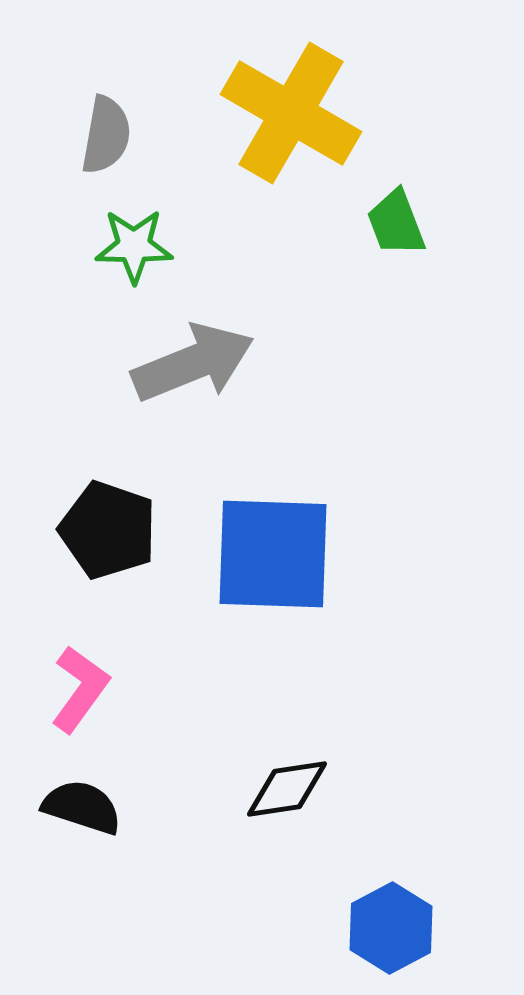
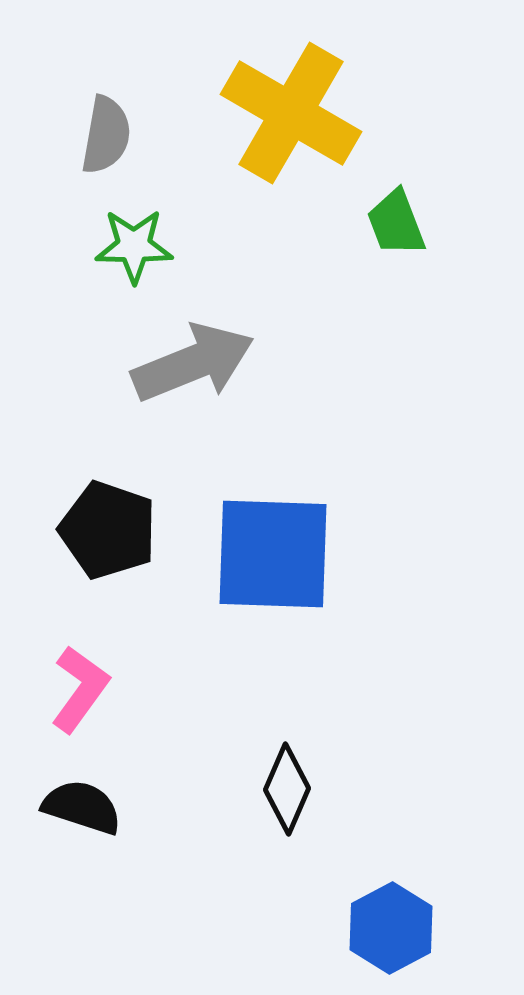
black diamond: rotated 58 degrees counterclockwise
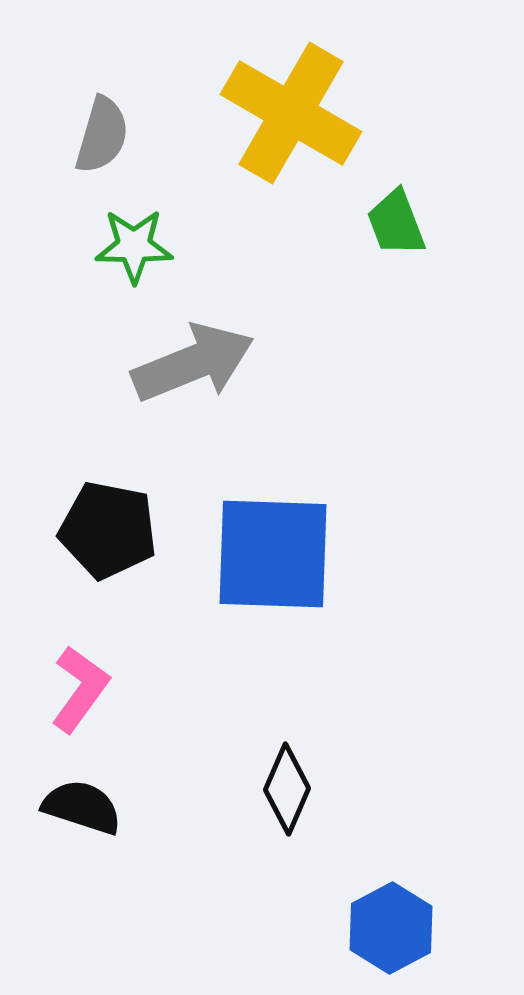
gray semicircle: moved 4 px left; rotated 6 degrees clockwise
black pentagon: rotated 8 degrees counterclockwise
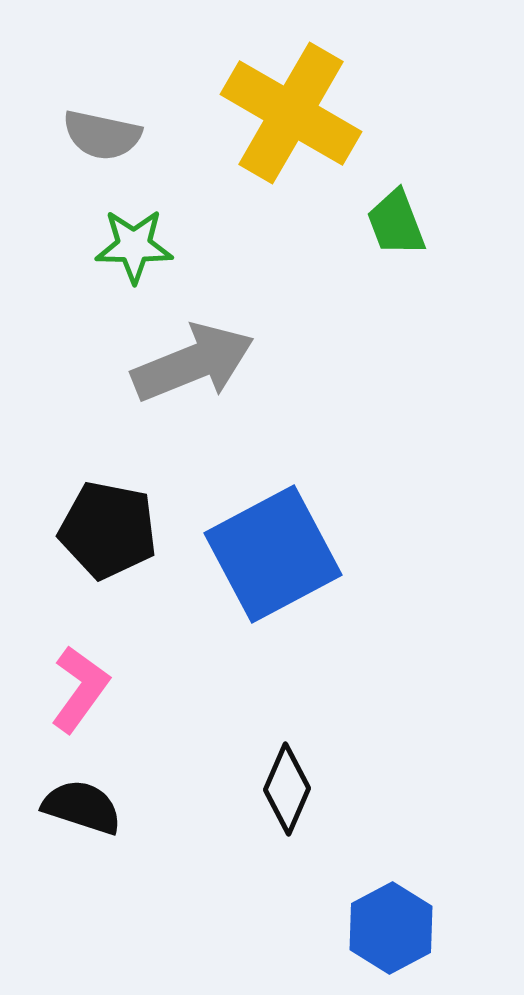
gray semicircle: rotated 86 degrees clockwise
blue square: rotated 30 degrees counterclockwise
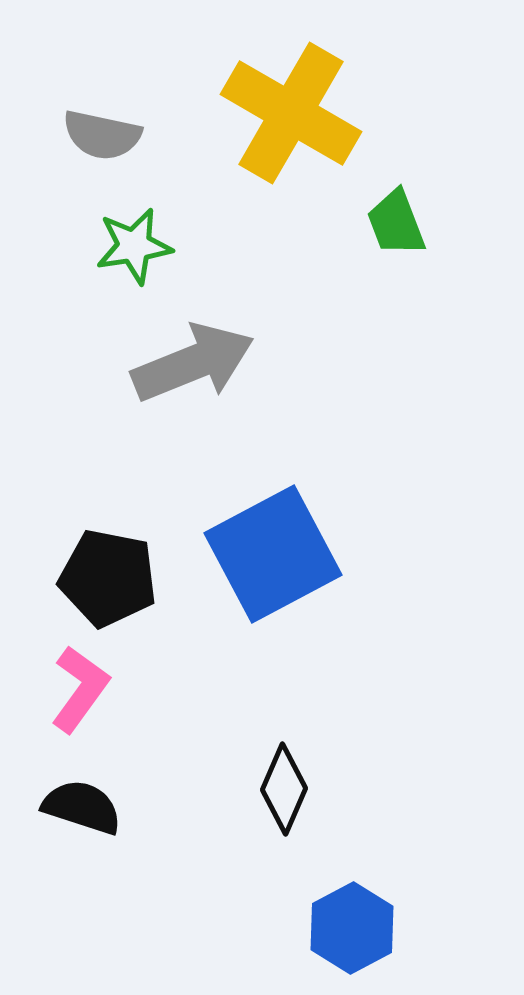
green star: rotated 10 degrees counterclockwise
black pentagon: moved 48 px down
black diamond: moved 3 px left
blue hexagon: moved 39 px left
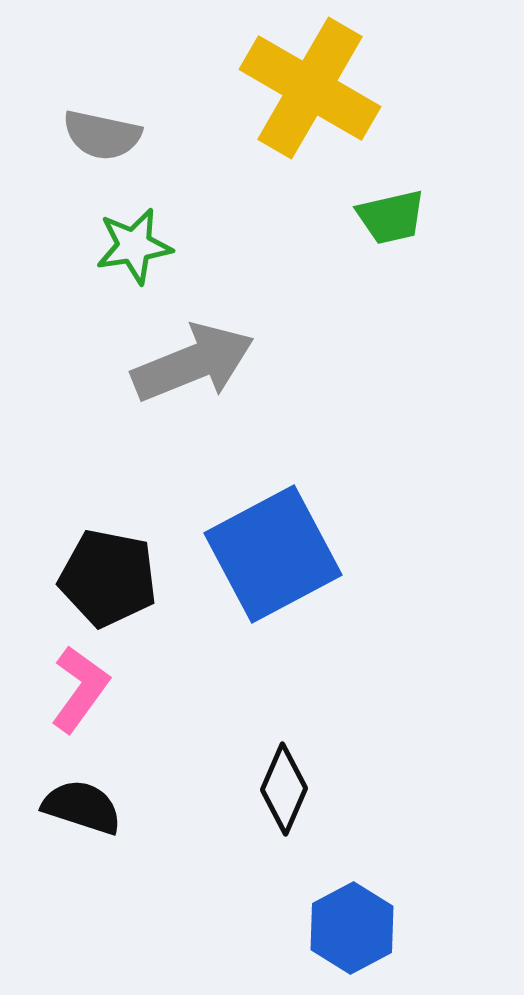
yellow cross: moved 19 px right, 25 px up
green trapezoid: moved 5 px left, 6 px up; rotated 82 degrees counterclockwise
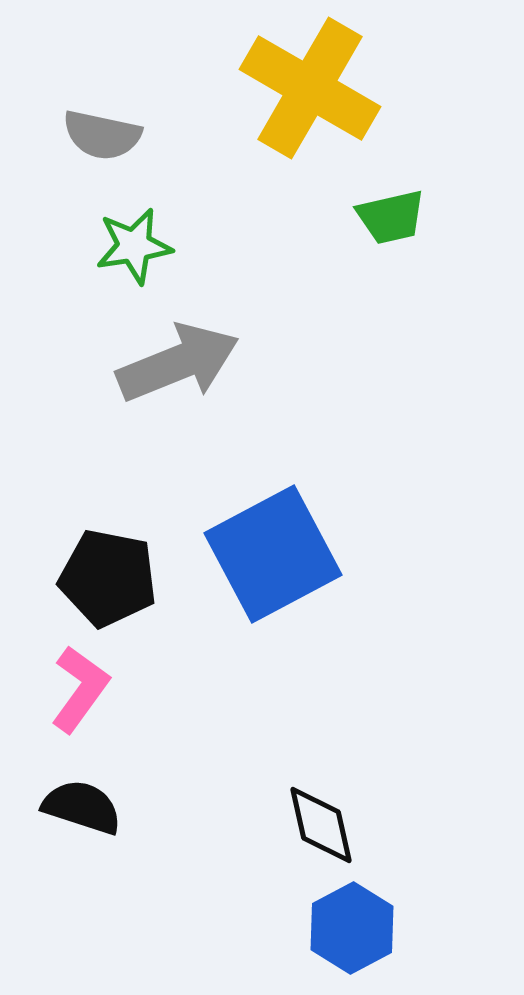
gray arrow: moved 15 px left
black diamond: moved 37 px right, 36 px down; rotated 36 degrees counterclockwise
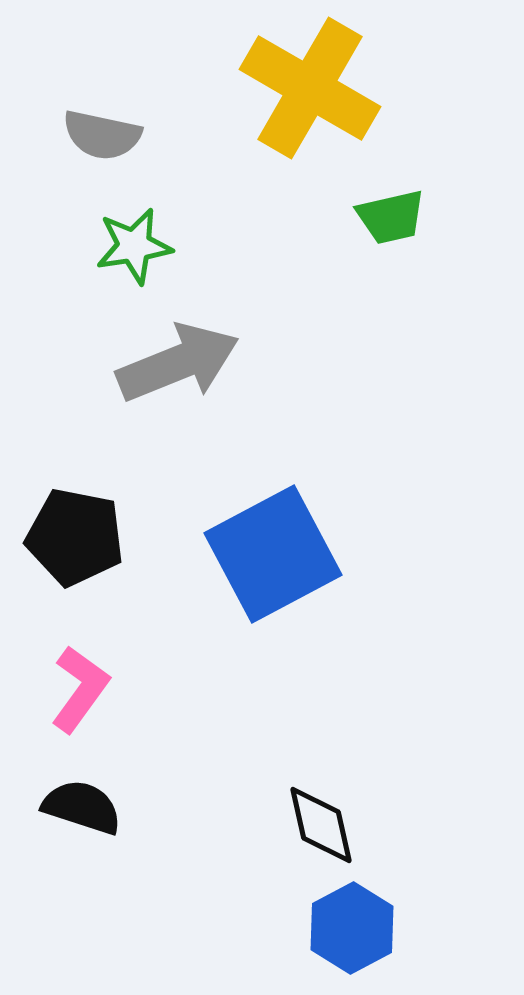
black pentagon: moved 33 px left, 41 px up
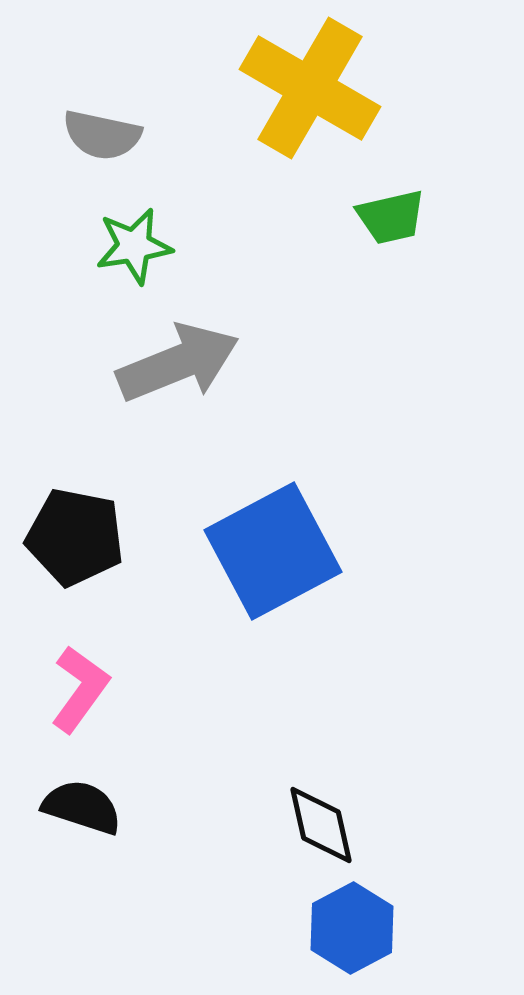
blue square: moved 3 px up
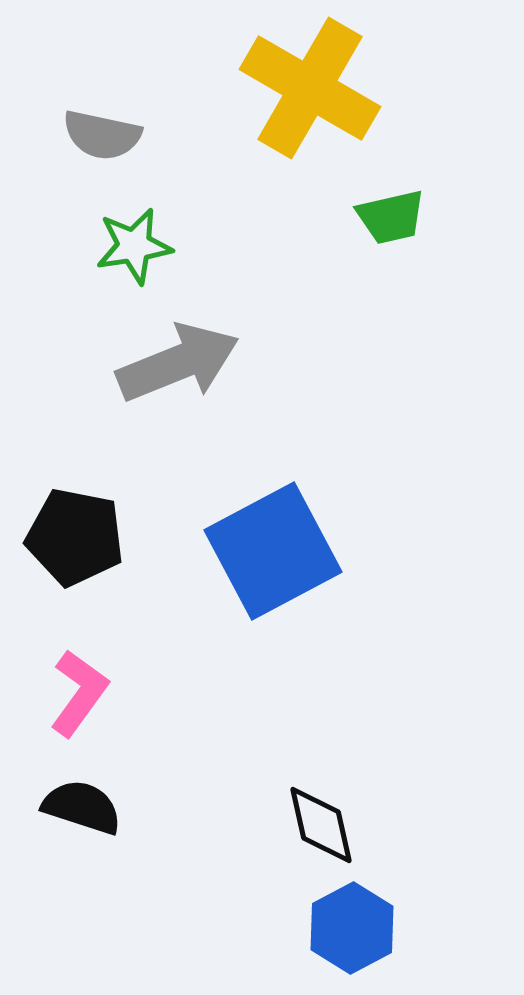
pink L-shape: moved 1 px left, 4 px down
